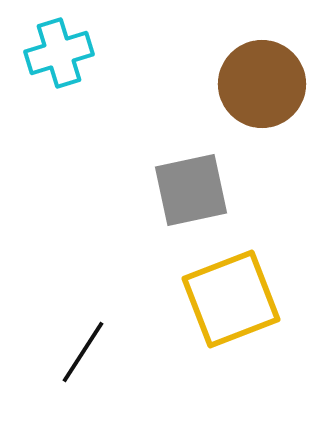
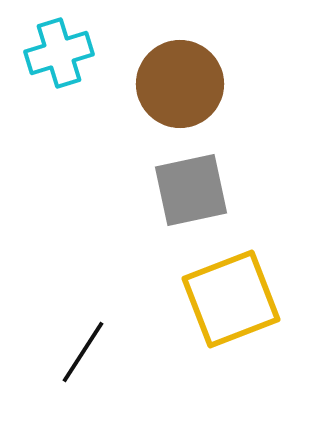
brown circle: moved 82 px left
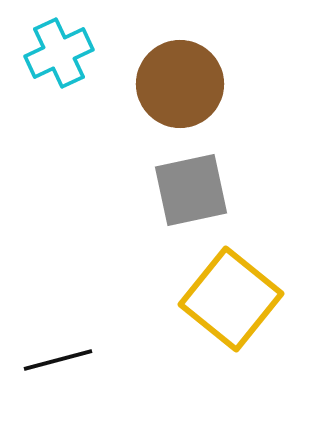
cyan cross: rotated 8 degrees counterclockwise
yellow square: rotated 30 degrees counterclockwise
black line: moved 25 px left, 8 px down; rotated 42 degrees clockwise
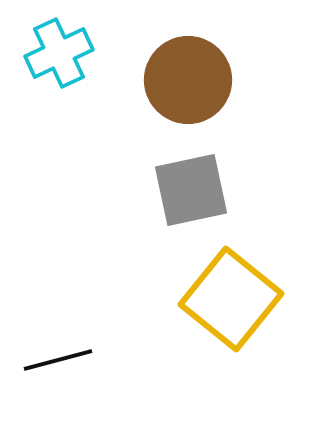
brown circle: moved 8 px right, 4 px up
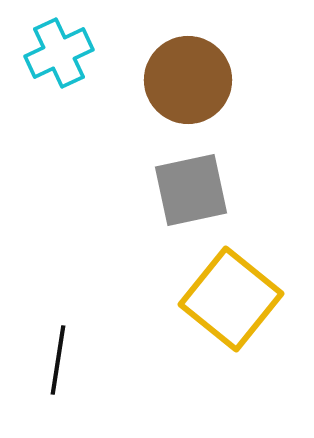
black line: rotated 66 degrees counterclockwise
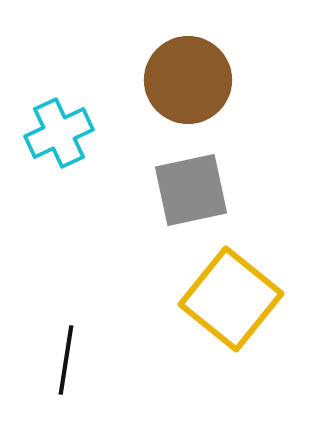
cyan cross: moved 80 px down
black line: moved 8 px right
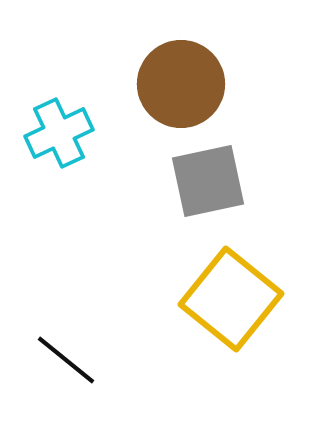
brown circle: moved 7 px left, 4 px down
gray square: moved 17 px right, 9 px up
black line: rotated 60 degrees counterclockwise
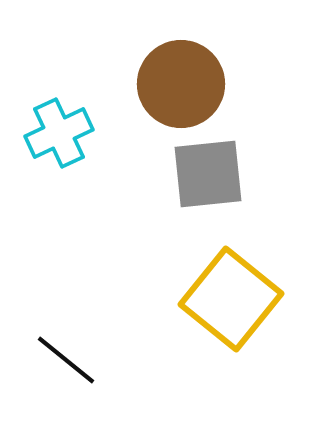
gray square: moved 7 px up; rotated 6 degrees clockwise
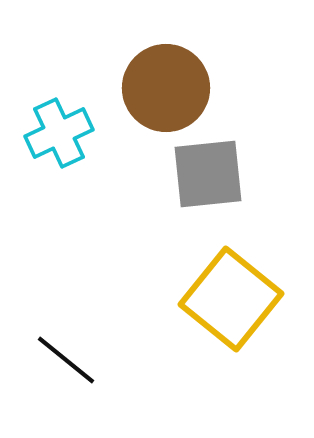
brown circle: moved 15 px left, 4 px down
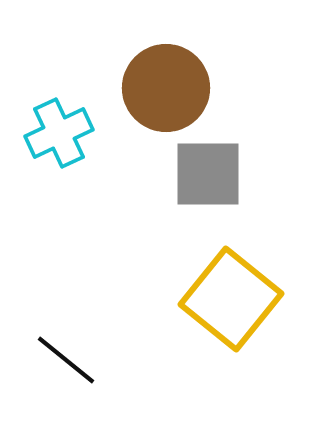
gray square: rotated 6 degrees clockwise
